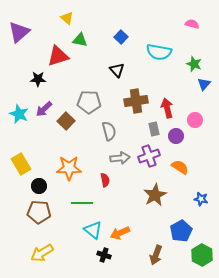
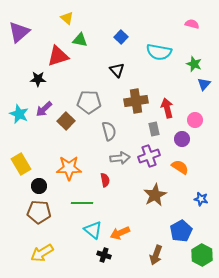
purple circle: moved 6 px right, 3 px down
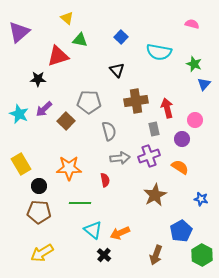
green line: moved 2 px left
black cross: rotated 24 degrees clockwise
